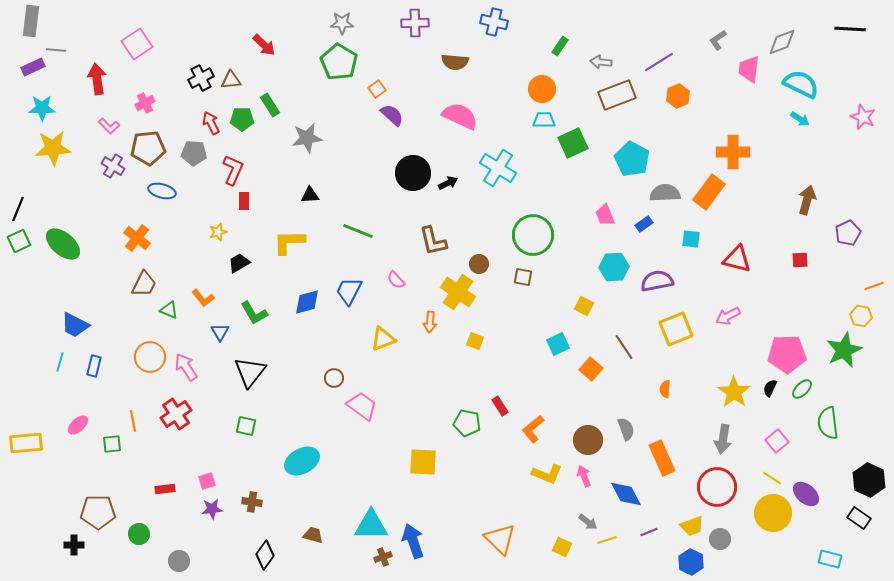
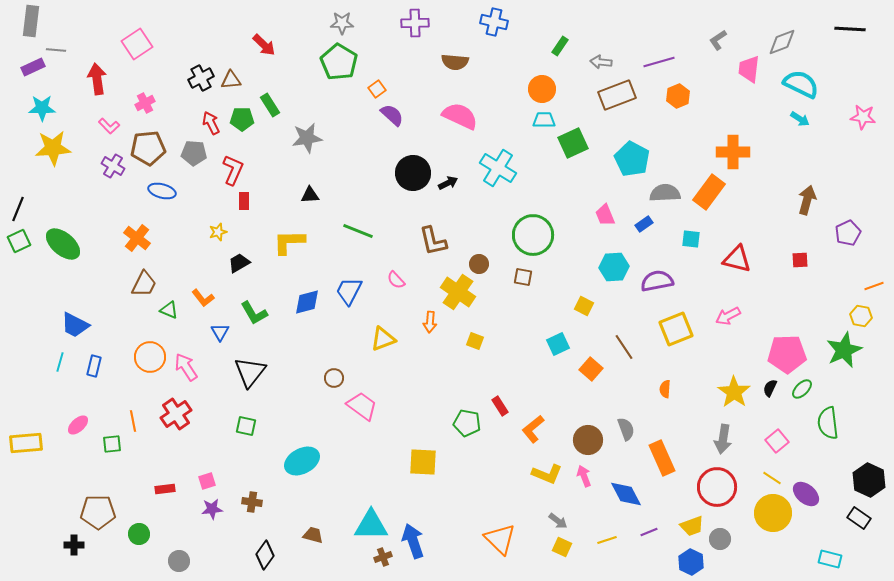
purple line at (659, 62): rotated 16 degrees clockwise
pink star at (863, 117): rotated 15 degrees counterclockwise
gray arrow at (588, 522): moved 30 px left, 1 px up
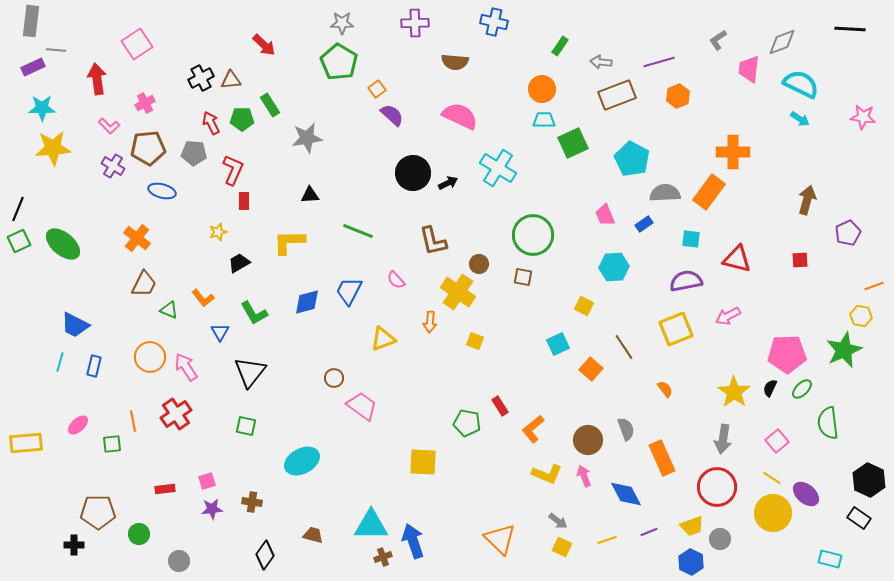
purple semicircle at (657, 281): moved 29 px right
orange semicircle at (665, 389): rotated 138 degrees clockwise
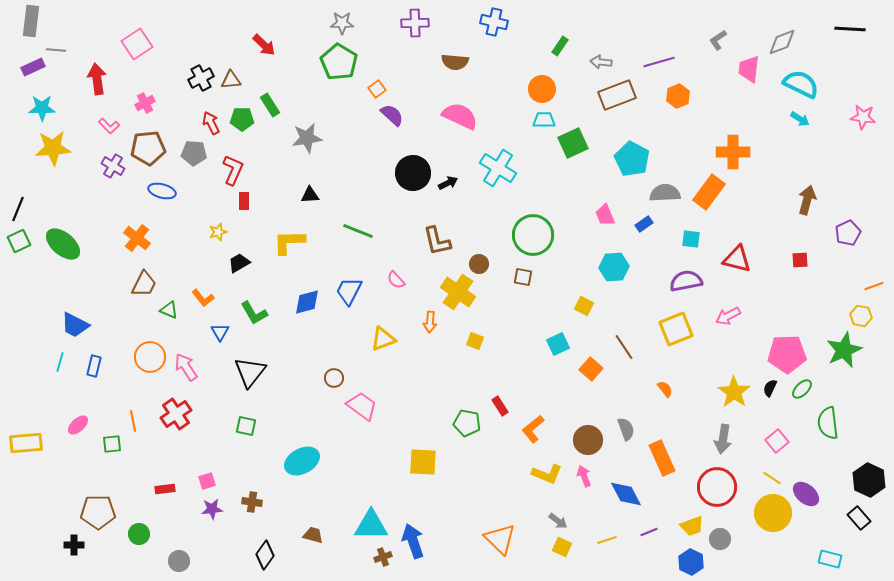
brown L-shape at (433, 241): moved 4 px right
black rectangle at (859, 518): rotated 15 degrees clockwise
